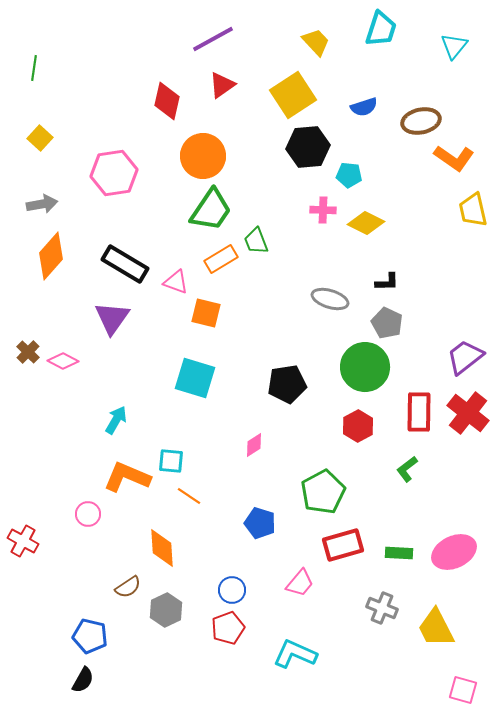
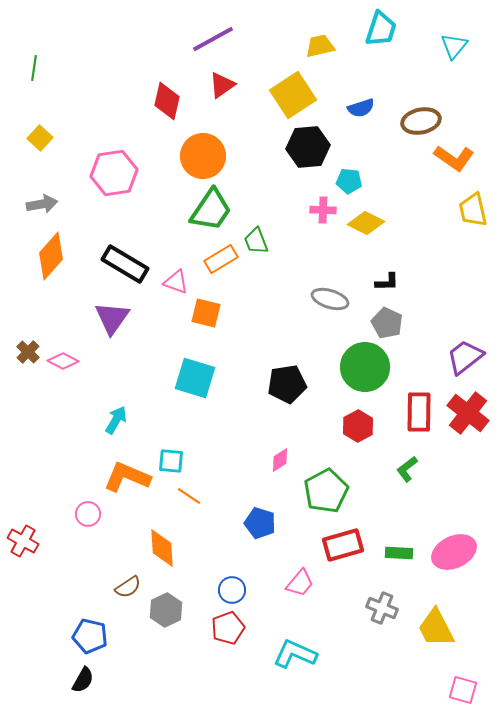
yellow trapezoid at (316, 42): moved 4 px right, 4 px down; rotated 60 degrees counterclockwise
blue semicircle at (364, 107): moved 3 px left, 1 px down
cyan pentagon at (349, 175): moved 6 px down
pink diamond at (254, 445): moved 26 px right, 15 px down
green pentagon at (323, 492): moved 3 px right, 1 px up
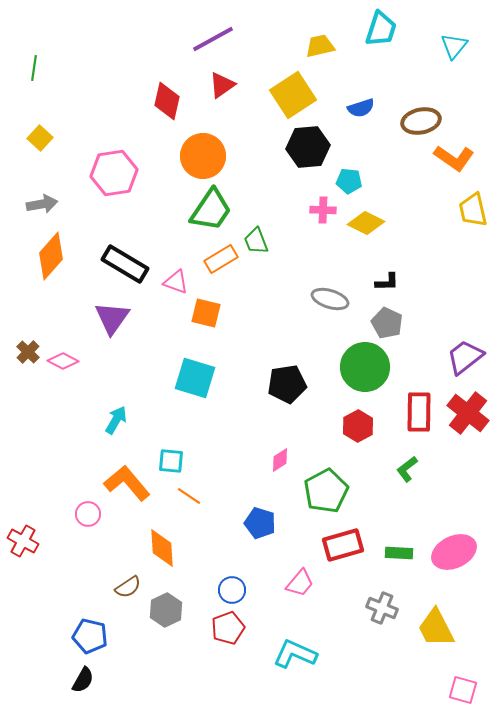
orange L-shape at (127, 477): moved 6 px down; rotated 27 degrees clockwise
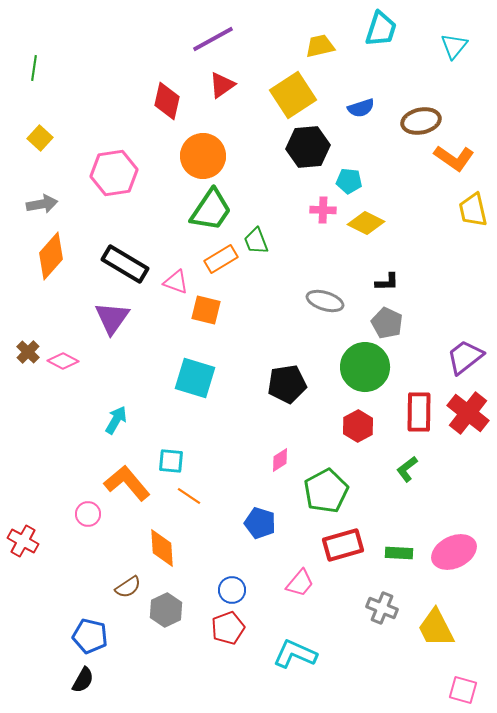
gray ellipse at (330, 299): moved 5 px left, 2 px down
orange square at (206, 313): moved 3 px up
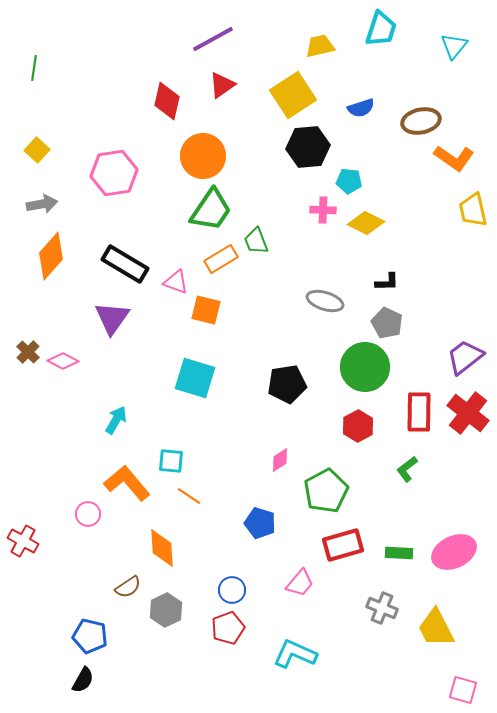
yellow square at (40, 138): moved 3 px left, 12 px down
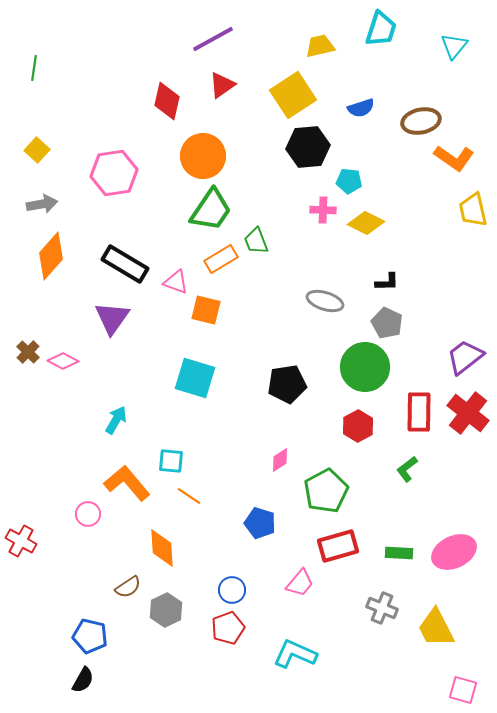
red cross at (23, 541): moved 2 px left
red rectangle at (343, 545): moved 5 px left, 1 px down
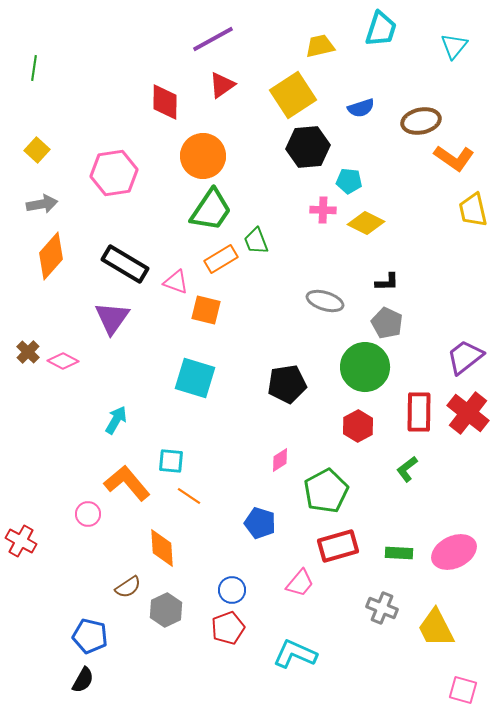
red diamond at (167, 101): moved 2 px left, 1 px down; rotated 12 degrees counterclockwise
